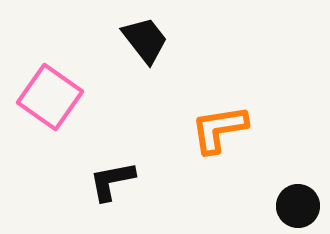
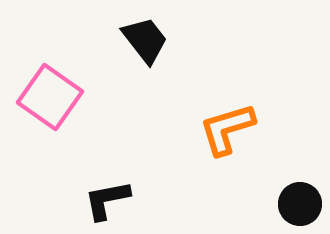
orange L-shape: moved 8 px right; rotated 8 degrees counterclockwise
black L-shape: moved 5 px left, 19 px down
black circle: moved 2 px right, 2 px up
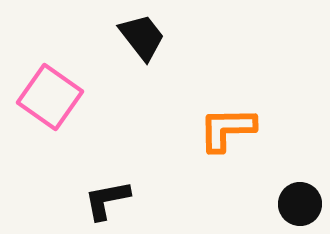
black trapezoid: moved 3 px left, 3 px up
orange L-shape: rotated 16 degrees clockwise
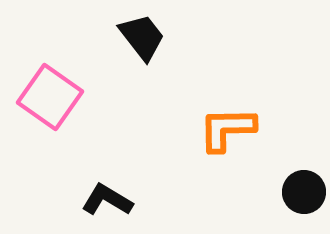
black L-shape: rotated 42 degrees clockwise
black circle: moved 4 px right, 12 px up
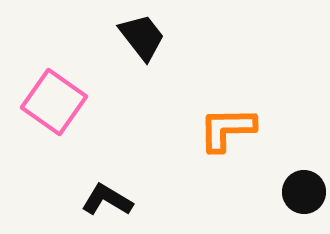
pink square: moved 4 px right, 5 px down
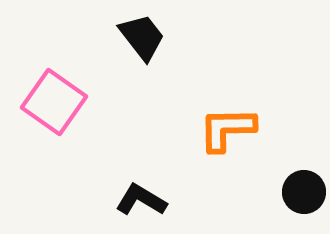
black L-shape: moved 34 px right
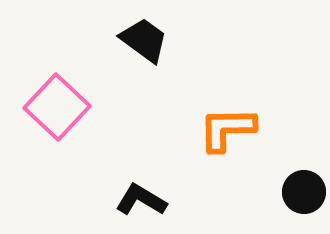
black trapezoid: moved 2 px right, 3 px down; rotated 16 degrees counterclockwise
pink square: moved 3 px right, 5 px down; rotated 8 degrees clockwise
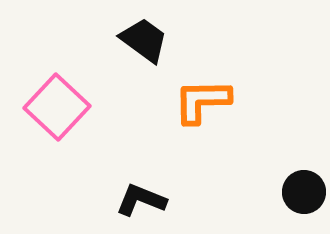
orange L-shape: moved 25 px left, 28 px up
black L-shape: rotated 9 degrees counterclockwise
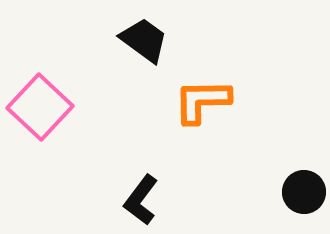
pink square: moved 17 px left
black L-shape: rotated 75 degrees counterclockwise
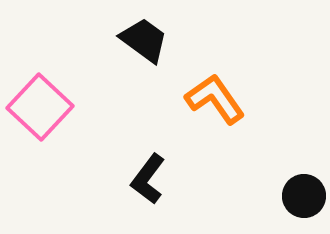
orange L-shape: moved 13 px right, 2 px up; rotated 56 degrees clockwise
black circle: moved 4 px down
black L-shape: moved 7 px right, 21 px up
